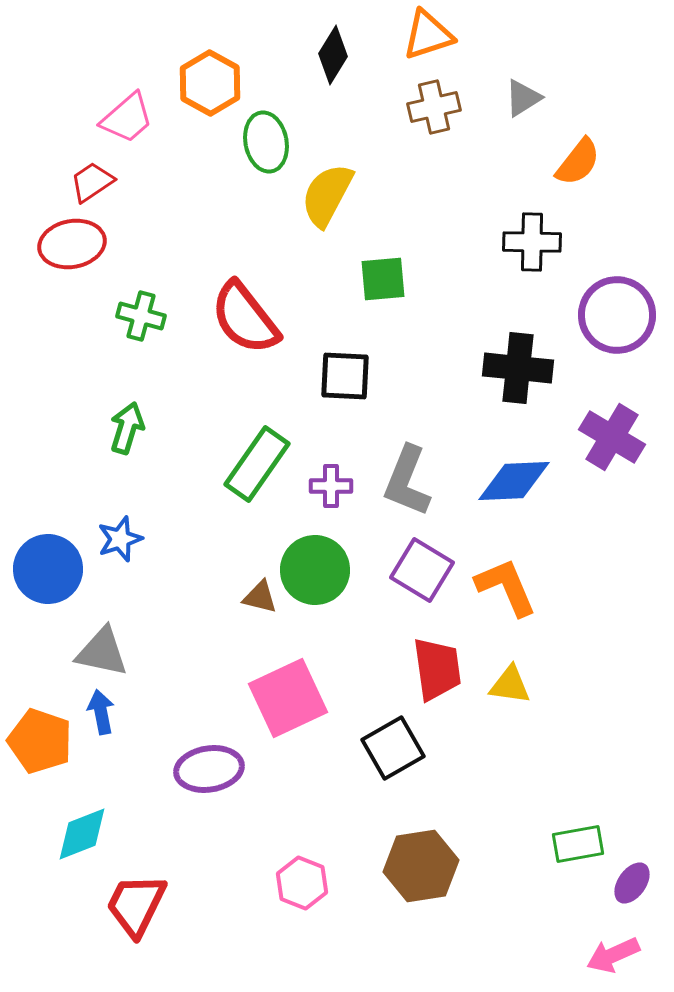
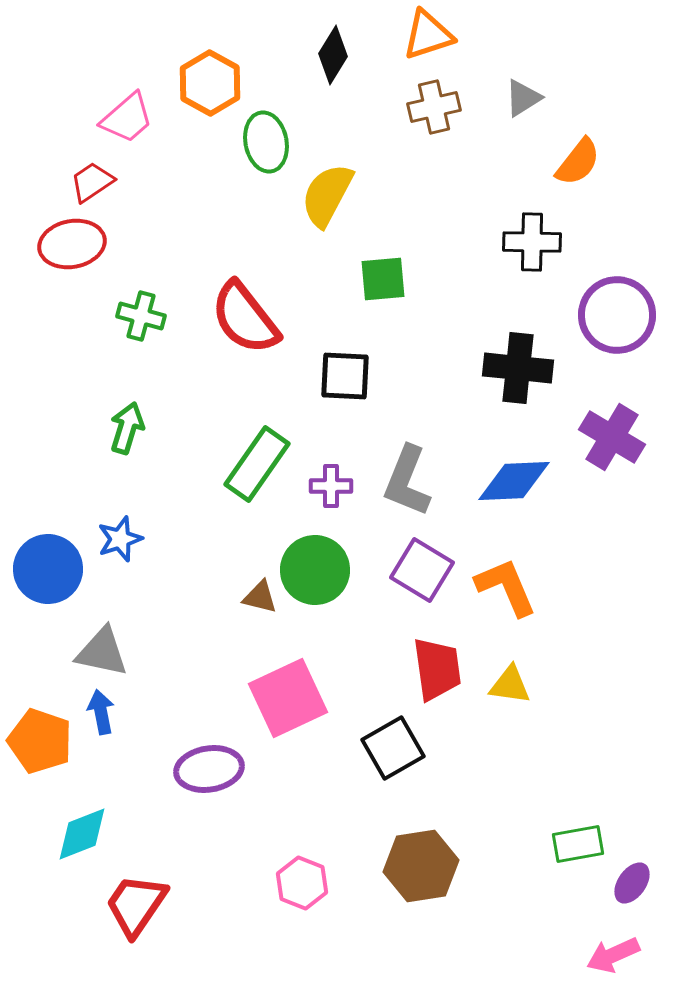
red trapezoid at (136, 905): rotated 8 degrees clockwise
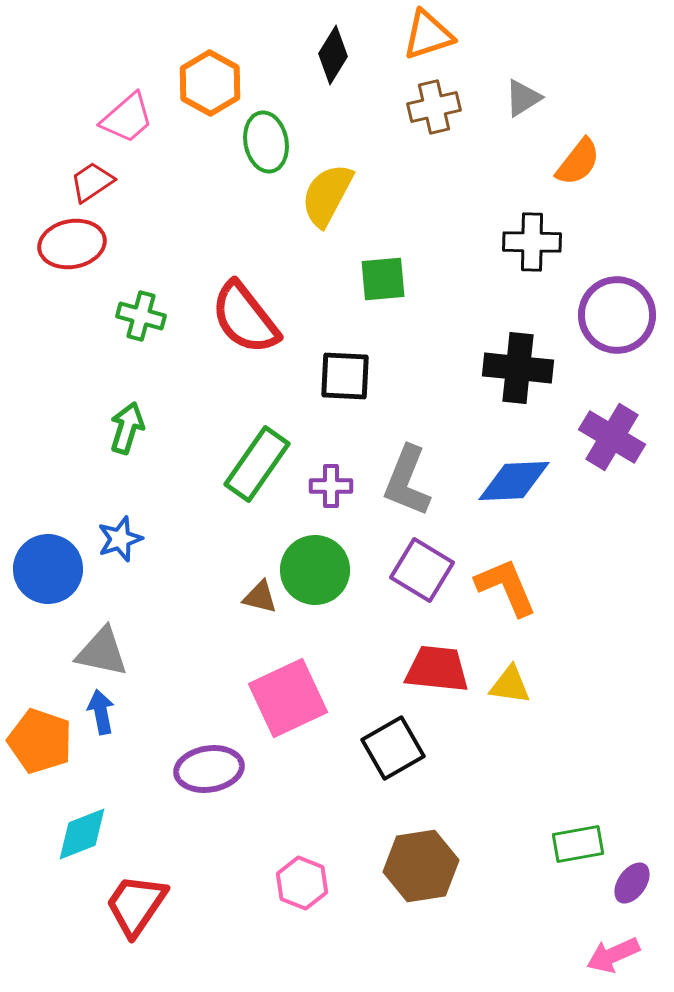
red trapezoid at (437, 669): rotated 76 degrees counterclockwise
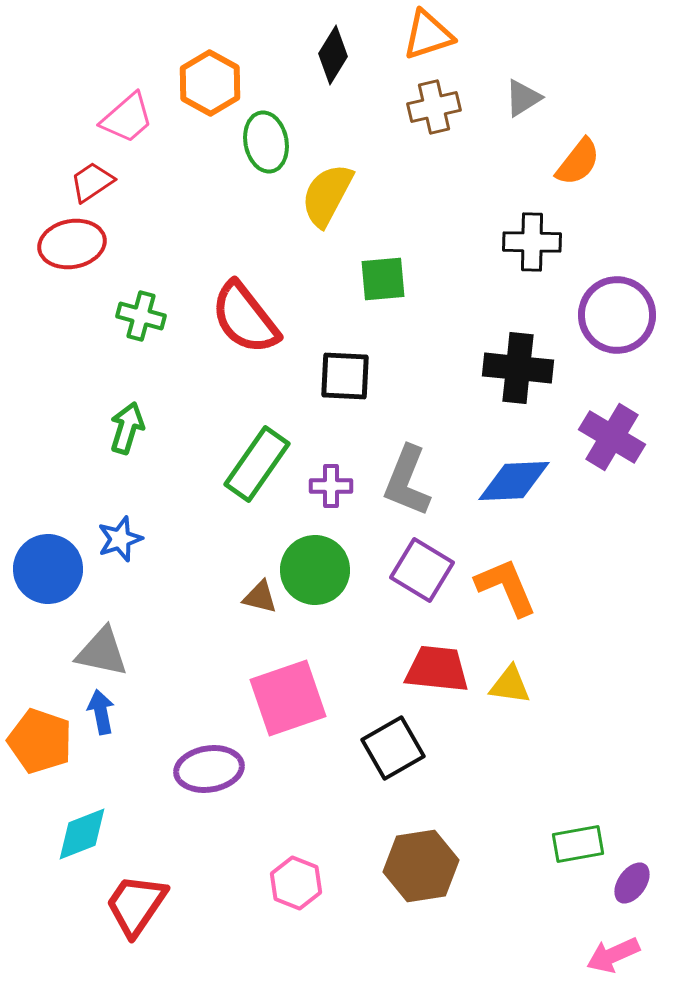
pink square at (288, 698): rotated 6 degrees clockwise
pink hexagon at (302, 883): moved 6 px left
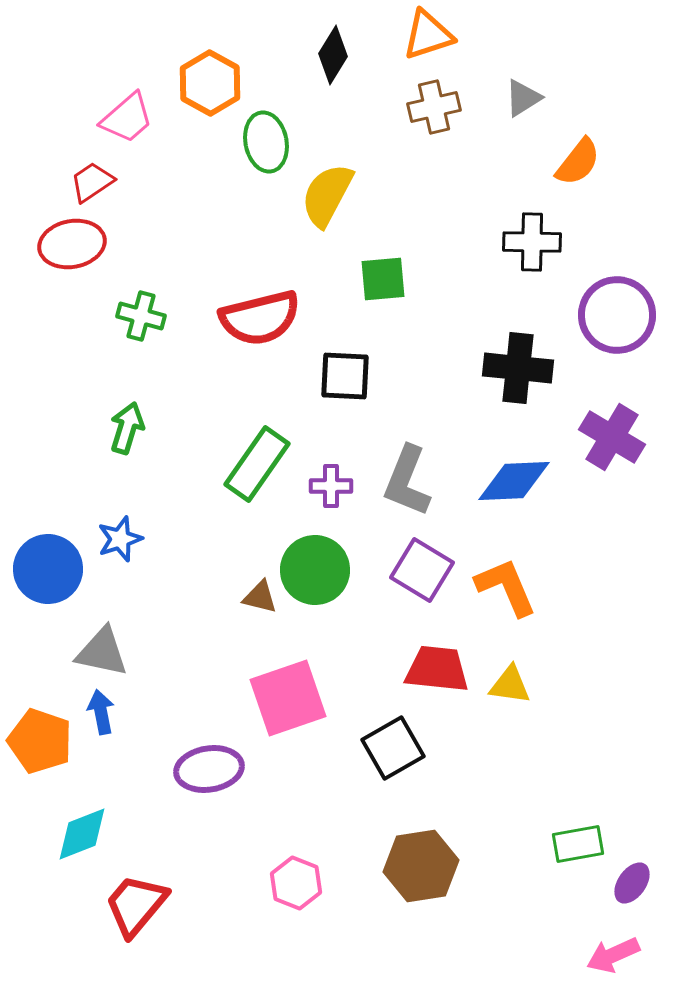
red semicircle at (245, 318): moved 15 px right; rotated 66 degrees counterclockwise
red trapezoid at (136, 905): rotated 6 degrees clockwise
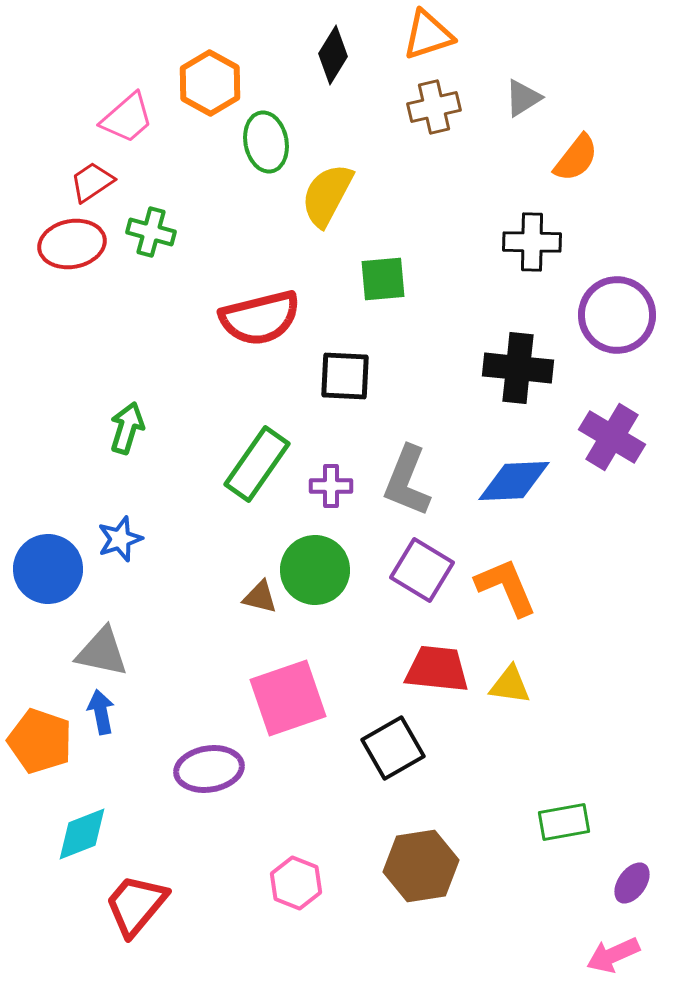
orange semicircle at (578, 162): moved 2 px left, 4 px up
green cross at (141, 316): moved 10 px right, 84 px up
green rectangle at (578, 844): moved 14 px left, 22 px up
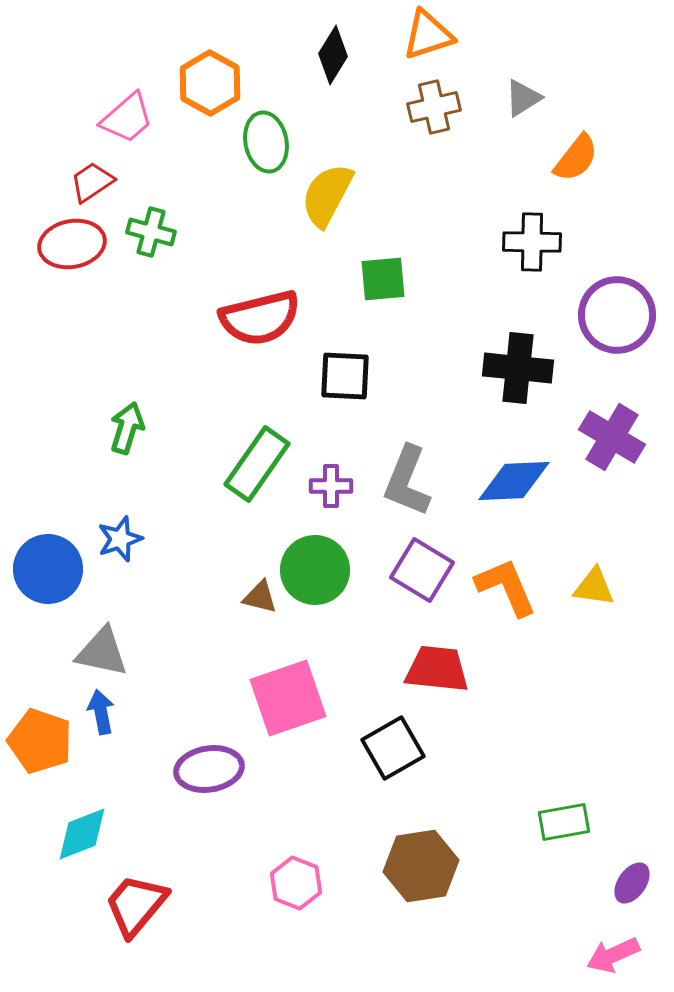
yellow triangle at (510, 685): moved 84 px right, 98 px up
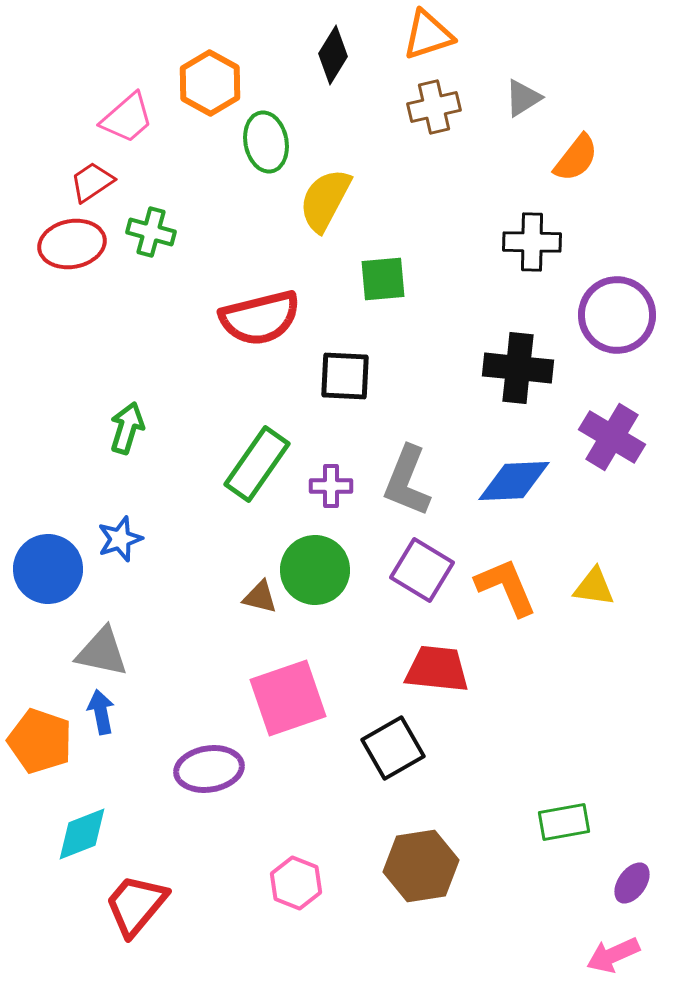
yellow semicircle at (327, 195): moved 2 px left, 5 px down
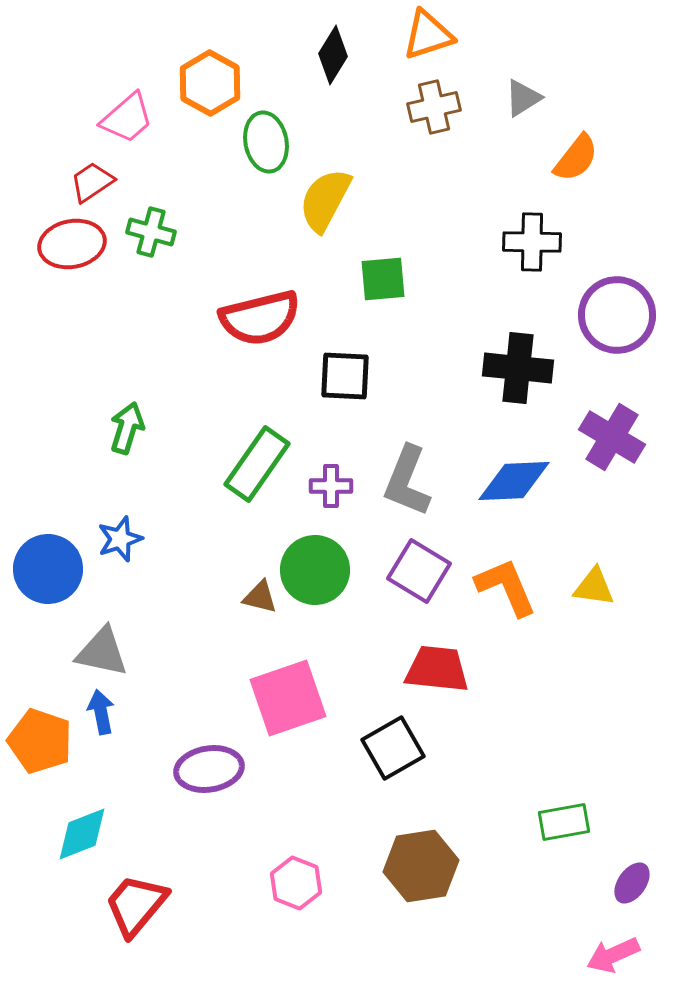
purple square at (422, 570): moved 3 px left, 1 px down
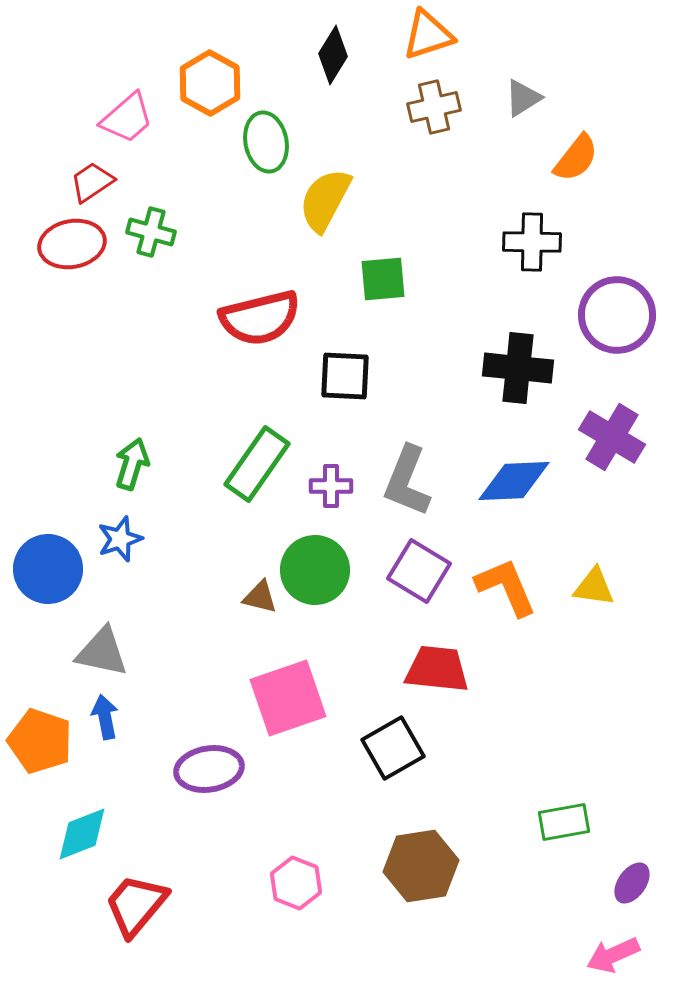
green arrow at (127, 428): moved 5 px right, 36 px down
blue arrow at (101, 712): moved 4 px right, 5 px down
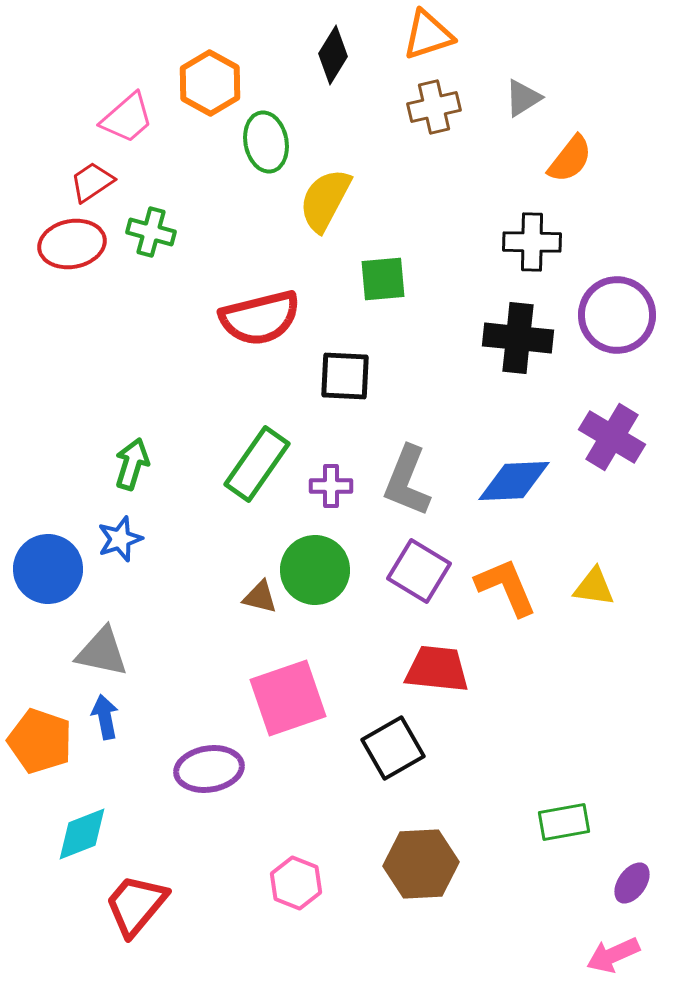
orange semicircle at (576, 158): moved 6 px left, 1 px down
black cross at (518, 368): moved 30 px up
brown hexagon at (421, 866): moved 2 px up; rotated 6 degrees clockwise
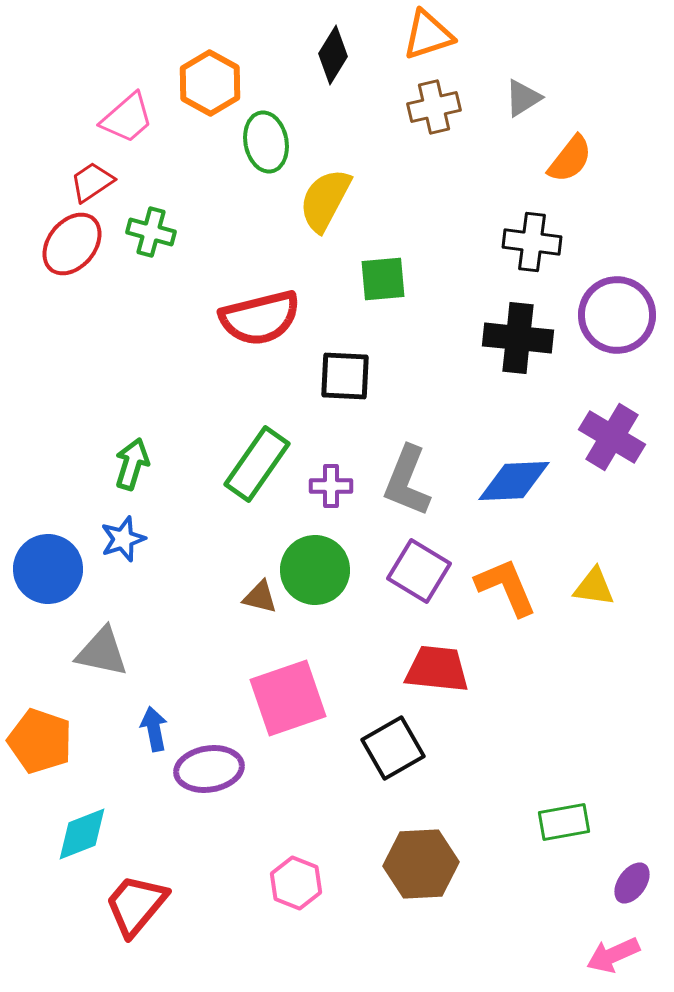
black cross at (532, 242): rotated 6 degrees clockwise
red ellipse at (72, 244): rotated 40 degrees counterclockwise
blue star at (120, 539): moved 3 px right
blue arrow at (105, 717): moved 49 px right, 12 px down
